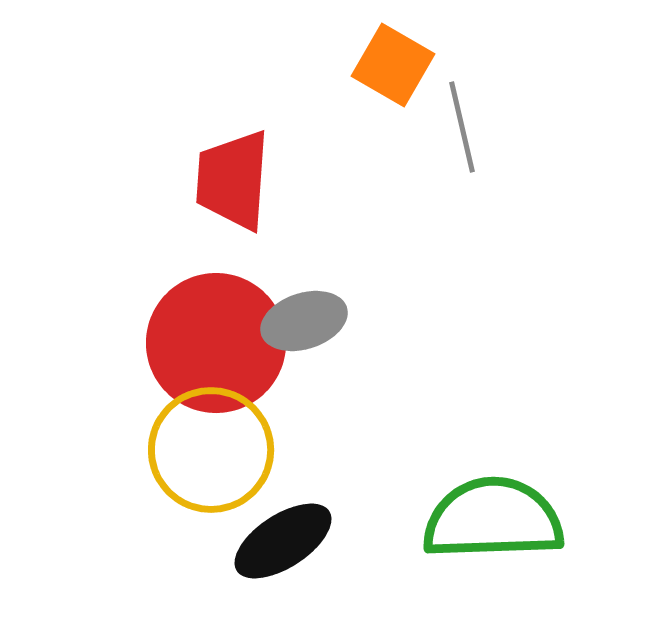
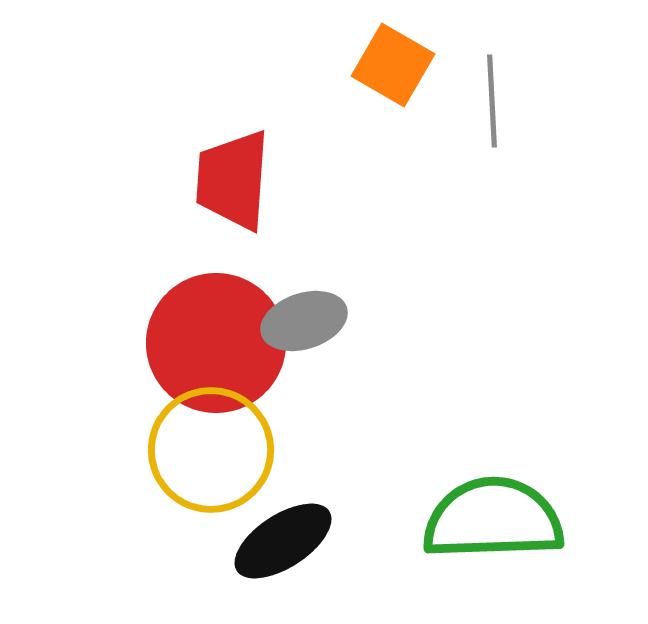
gray line: moved 30 px right, 26 px up; rotated 10 degrees clockwise
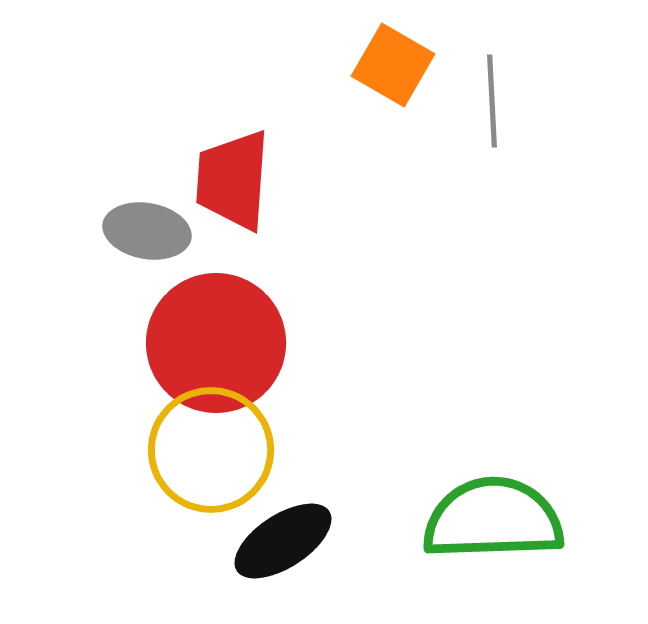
gray ellipse: moved 157 px left, 90 px up; rotated 28 degrees clockwise
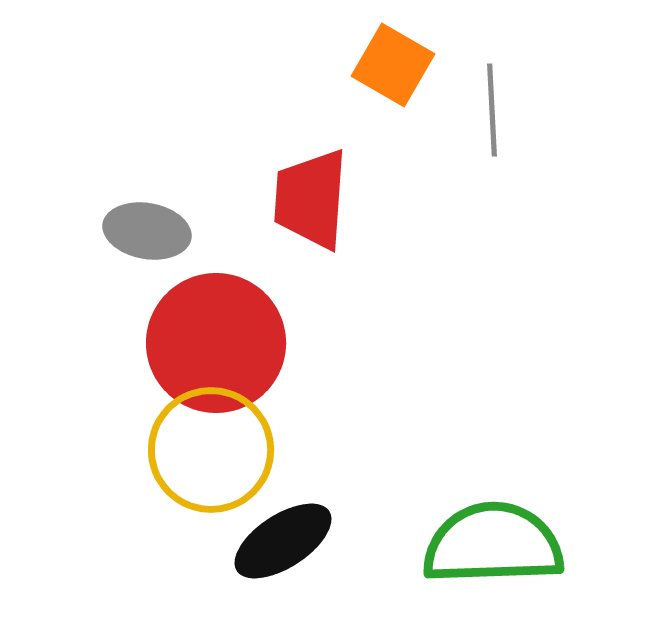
gray line: moved 9 px down
red trapezoid: moved 78 px right, 19 px down
green semicircle: moved 25 px down
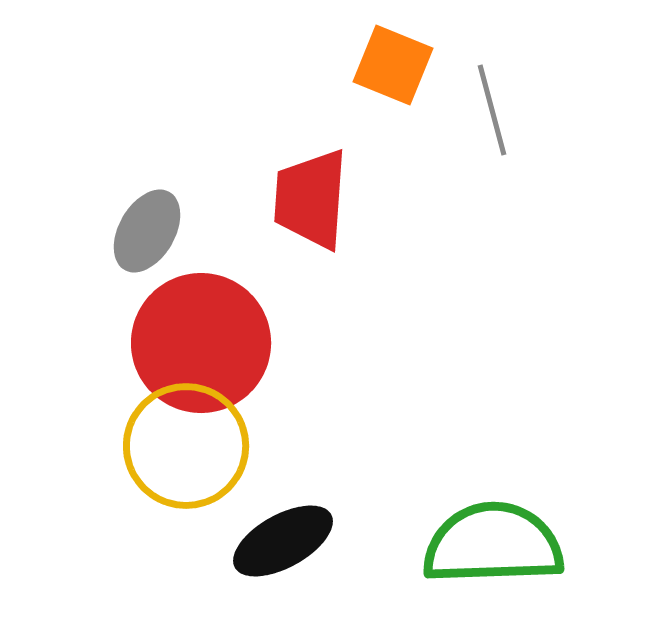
orange square: rotated 8 degrees counterclockwise
gray line: rotated 12 degrees counterclockwise
gray ellipse: rotated 70 degrees counterclockwise
red circle: moved 15 px left
yellow circle: moved 25 px left, 4 px up
black ellipse: rotated 4 degrees clockwise
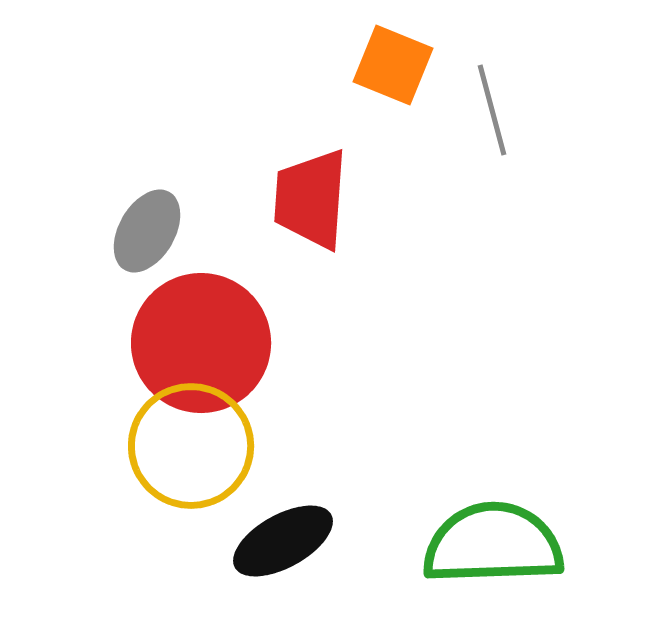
yellow circle: moved 5 px right
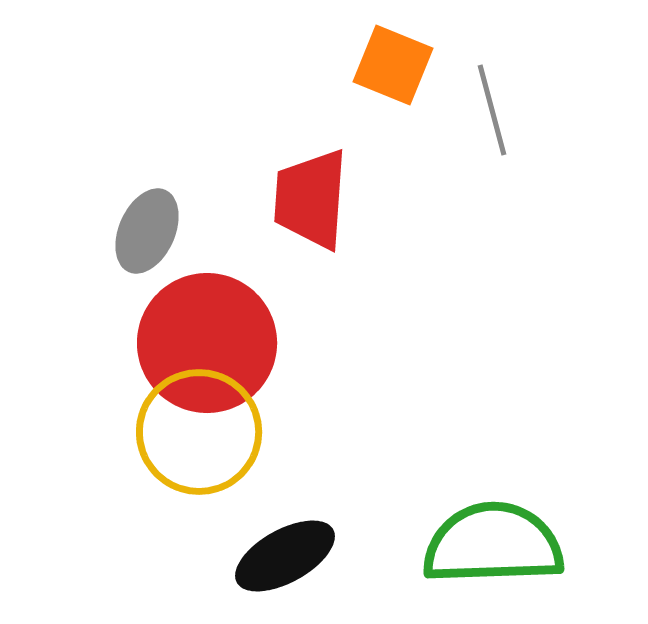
gray ellipse: rotated 6 degrees counterclockwise
red circle: moved 6 px right
yellow circle: moved 8 px right, 14 px up
black ellipse: moved 2 px right, 15 px down
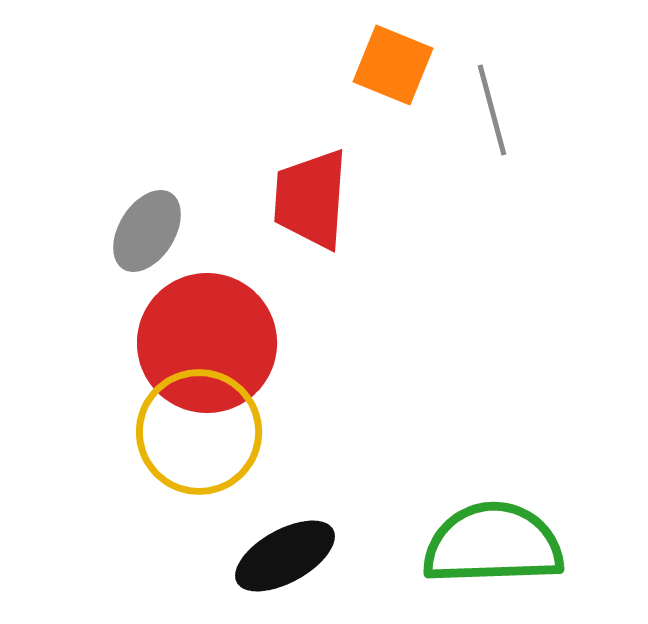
gray ellipse: rotated 8 degrees clockwise
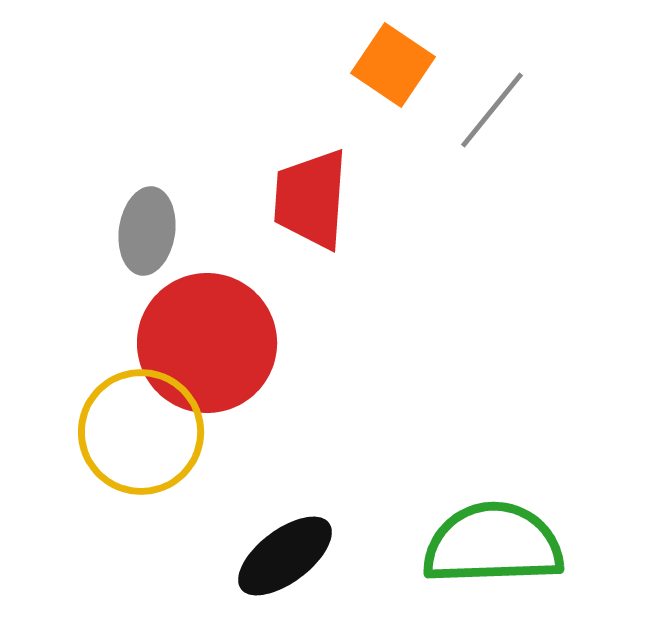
orange square: rotated 12 degrees clockwise
gray line: rotated 54 degrees clockwise
gray ellipse: rotated 24 degrees counterclockwise
yellow circle: moved 58 px left
black ellipse: rotated 8 degrees counterclockwise
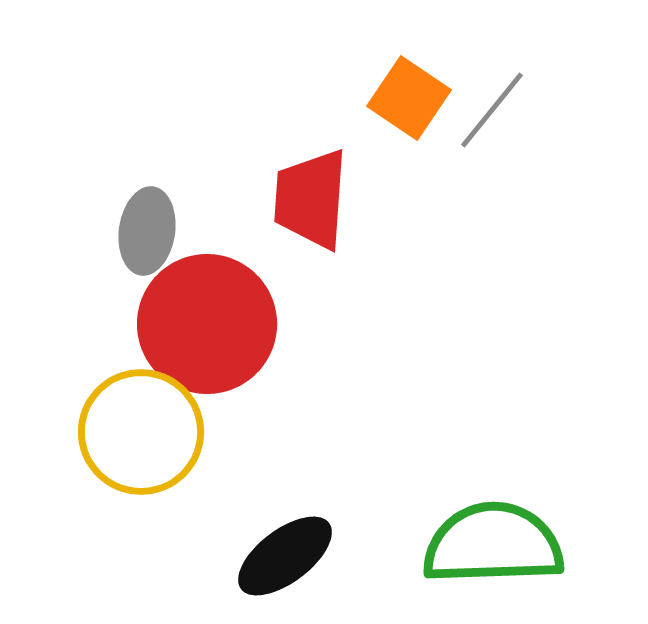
orange square: moved 16 px right, 33 px down
red circle: moved 19 px up
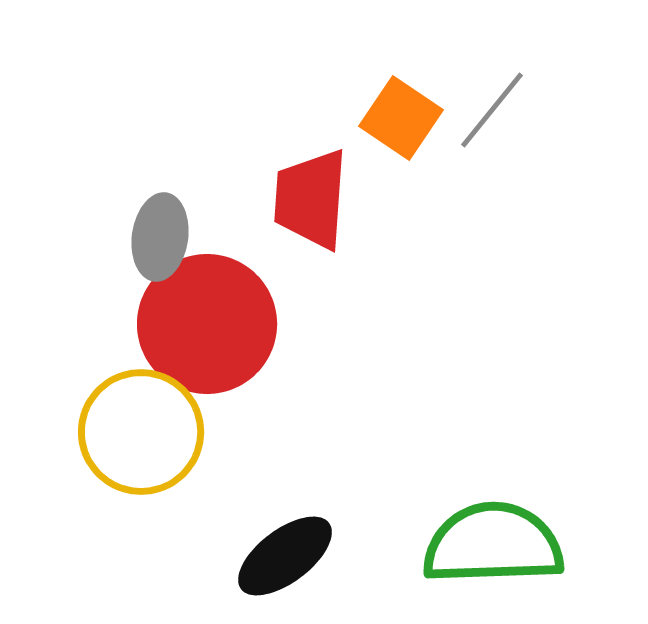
orange square: moved 8 px left, 20 px down
gray ellipse: moved 13 px right, 6 px down
